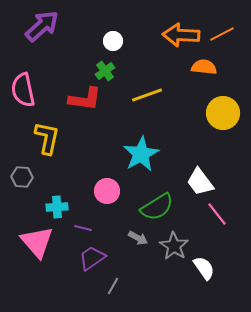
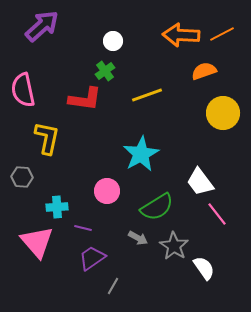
orange semicircle: moved 4 px down; rotated 25 degrees counterclockwise
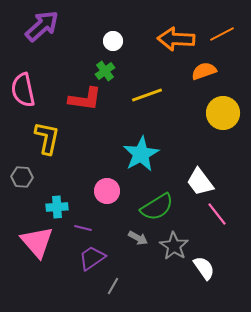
orange arrow: moved 5 px left, 4 px down
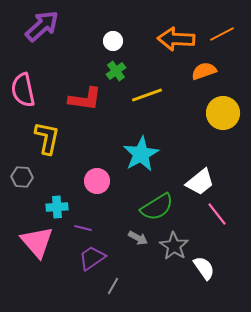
green cross: moved 11 px right
white trapezoid: rotated 92 degrees counterclockwise
pink circle: moved 10 px left, 10 px up
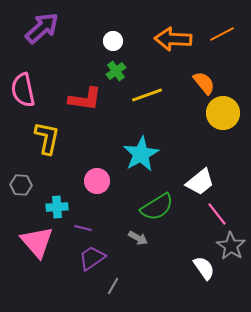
purple arrow: moved 2 px down
orange arrow: moved 3 px left
orange semicircle: moved 12 px down; rotated 70 degrees clockwise
gray hexagon: moved 1 px left, 8 px down
gray star: moved 57 px right
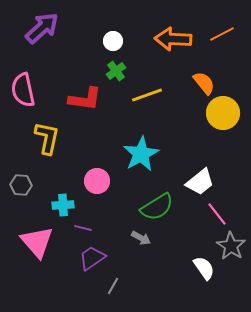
cyan cross: moved 6 px right, 2 px up
gray arrow: moved 3 px right
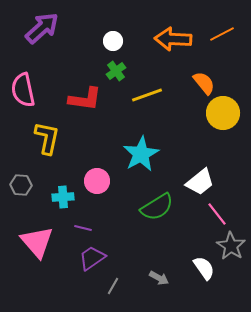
cyan cross: moved 8 px up
gray arrow: moved 18 px right, 40 px down
